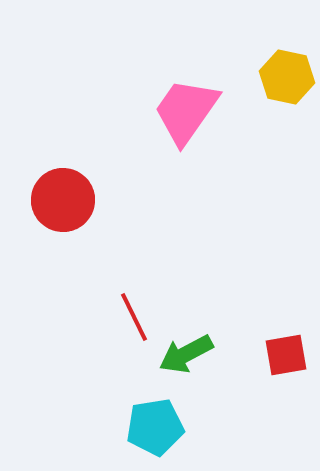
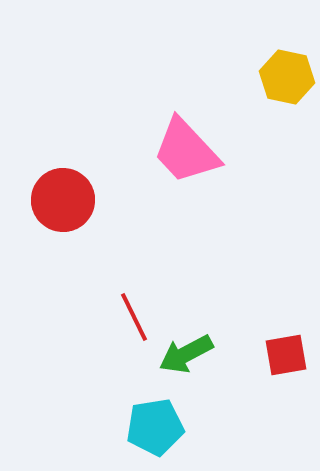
pink trapezoid: moved 40 px down; rotated 78 degrees counterclockwise
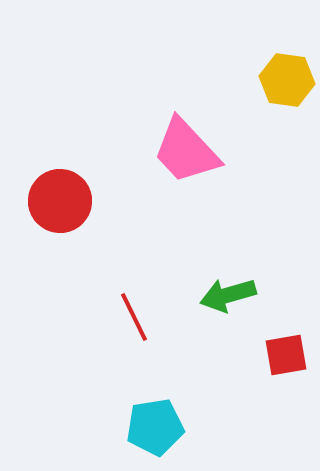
yellow hexagon: moved 3 px down; rotated 4 degrees counterclockwise
red circle: moved 3 px left, 1 px down
green arrow: moved 42 px right, 59 px up; rotated 12 degrees clockwise
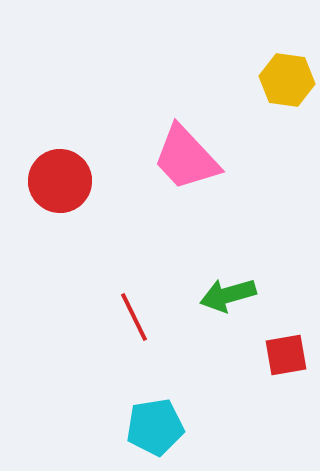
pink trapezoid: moved 7 px down
red circle: moved 20 px up
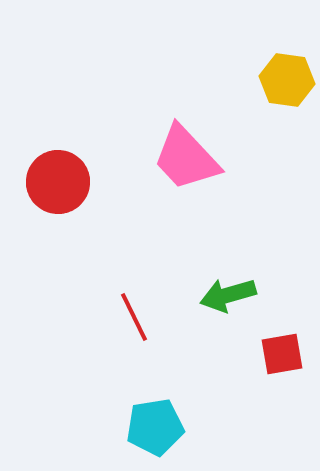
red circle: moved 2 px left, 1 px down
red square: moved 4 px left, 1 px up
